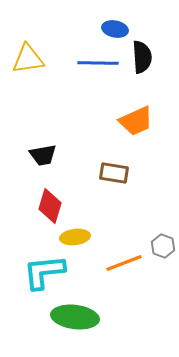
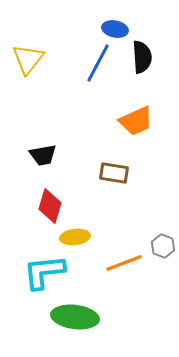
yellow triangle: rotated 44 degrees counterclockwise
blue line: rotated 63 degrees counterclockwise
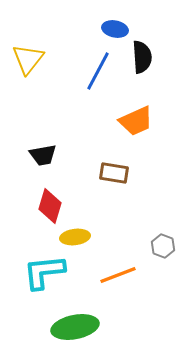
blue line: moved 8 px down
orange line: moved 6 px left, 12 px down
green ellipse: moved 10 px down; rotated 18 degrees counterclockwise
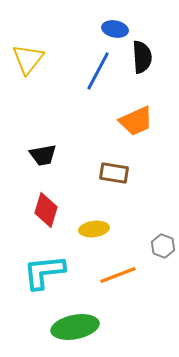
red diamond: moved 4 px left, 4 px down
yellow ellipse: moved 19 px right, 8 px up
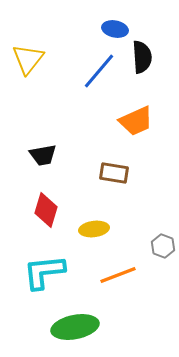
blue line: moved 1 px right; rotated 12 degrees clockwise
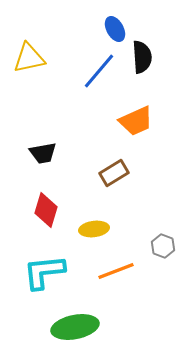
blue ellipse: rotated 50 degrees clockwise
yellow triangle: moved 1 px right, 1 px up; rotated 40 degrees clockwise
black trapezoid: moved 2 px up
brown rectangle: rotated 40 degrees counterclockwise
orange line: moved 2 px left, 4 px up
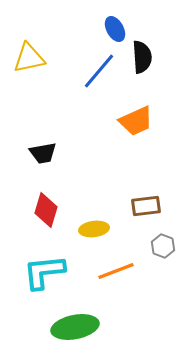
brown rectangle: moved 32 px right, 33 px down; rotated 24 degrees clockwise
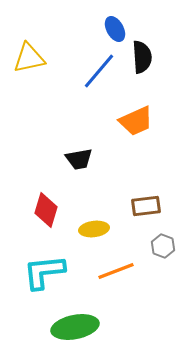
black trapezoid: moved 36 px right, 6 px down
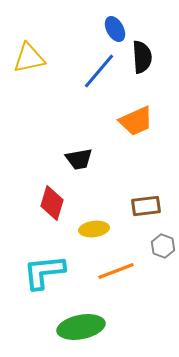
red diamond: moved 6 px right, 7 px up
green ellipse: moved 6 px right
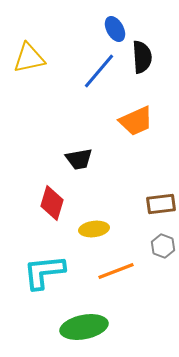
brown rectangle: moved 15 px right, 2 px up
green ellipse: moved 3 px right
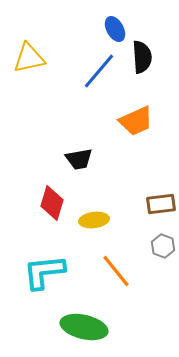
yellow ellipse: moved 9 px up
orange line: rotated 72 degrees clockwise
green ellipse: rotated 24 degrees clockwise
